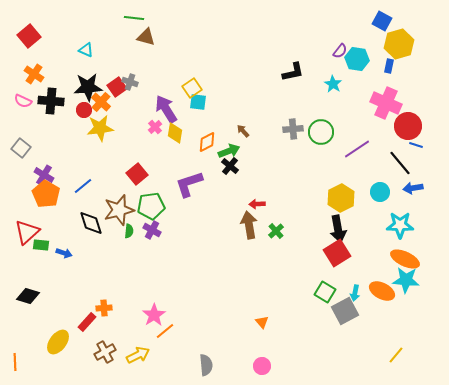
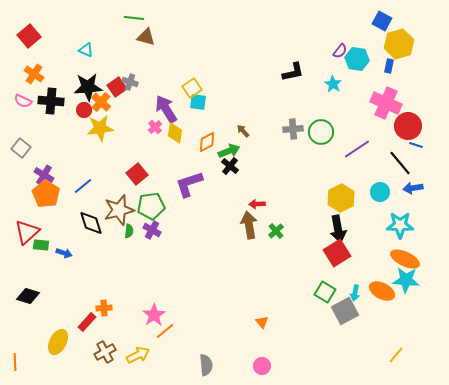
yellow ellipse at (58, 342): rotated 10 degrees counterclockwise
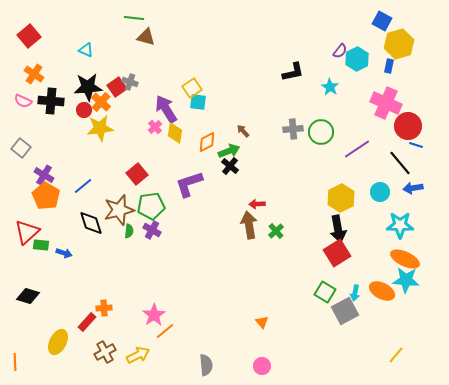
cyan hexagon at (357, 59): rotated 25 degrees clockwise
cyan star at (333, 84): moved 3 px left, 3 px down
orange pentagon at (46, 194): moved 2 px down
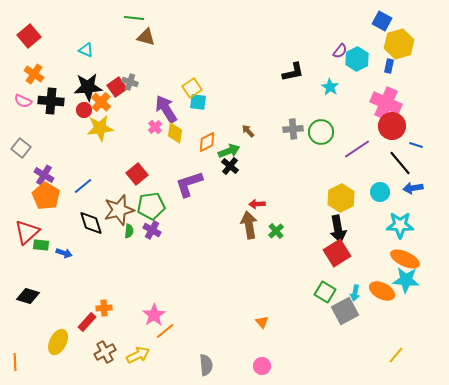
red circle at (408, 126): moved 16 px left
brown arrow at (243, 131): moved 5 px right
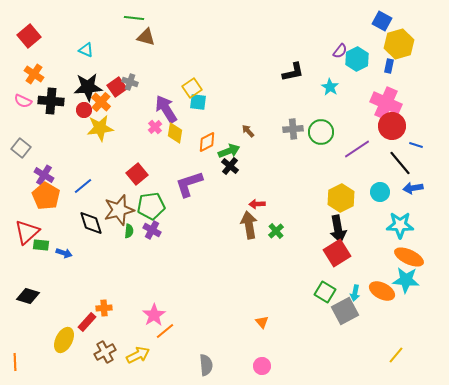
orange ellipse at (405, 259): moved 4 px right, 2 px up
yellow ellipse at (58, 342): moved 6 px right, 2 px up
